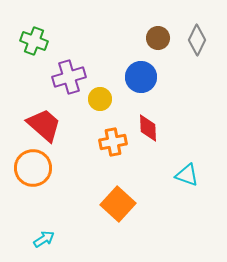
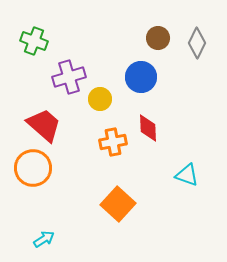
gray diamond: moved 3 px down
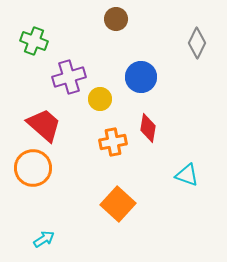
brown circle: moved 42 px left, 19 px up
red diamond: rotated 12 degrees clockwise
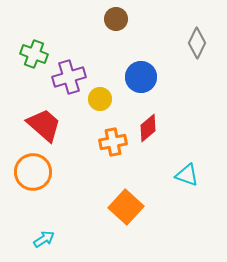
green cross: moved 13 px down
red diamond: rotated 40 degrees clockwise
orange circle: moved 4 px down
orange square: moved 8 px right, 3 px down
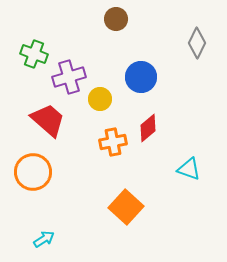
red trapezoid: moved 4 px right, 5 px up
cyan triangle: moved 2 px right, 6 px up
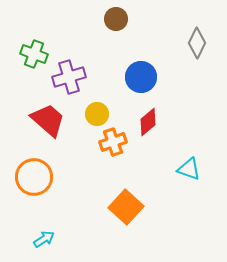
yellow circle: moved 3 px left, 15 px down
red diamond: moved 6 px up
orange cross: rotated 8 degrees counterclockwise
orange circle: moved 1 px right, 5 px down
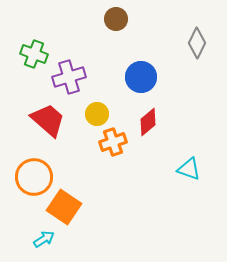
orange square: moved 62 px left; rotated 8 degrees counterclockwise
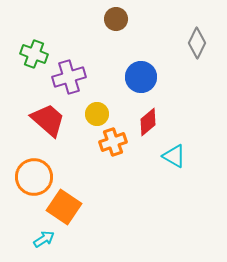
cyan triangle: moved 15 px left, 13 px up; rotated 10 degrees clockwise
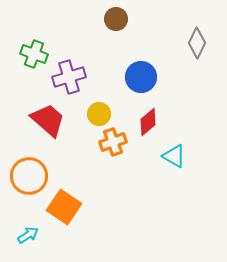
yellow circle: moved 2 px right
orange circle: moved 5 px left, 1 px up
cyan arrow: moved 16 px left, 4 px up
